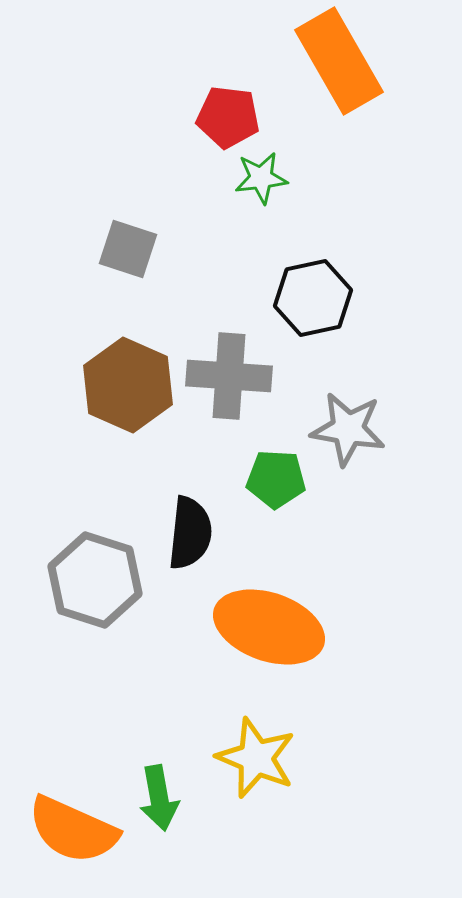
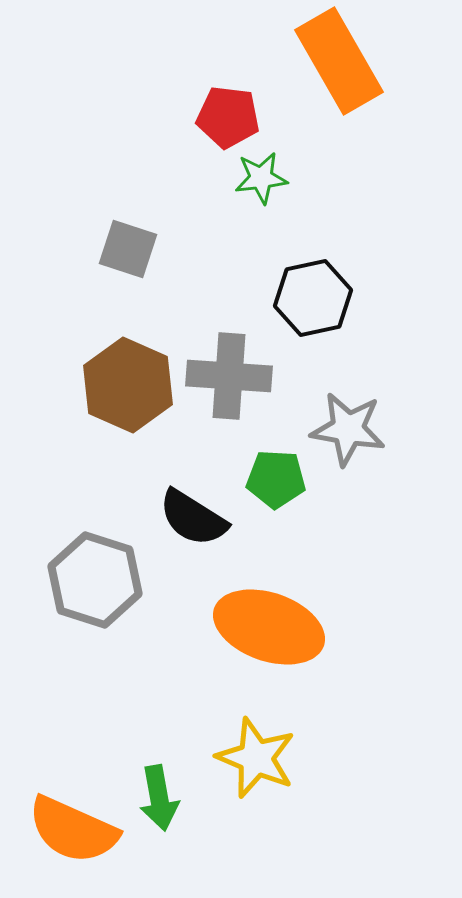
black semicircle: moved 3 px right, 15 px up; rotated 116 degrees clockwise
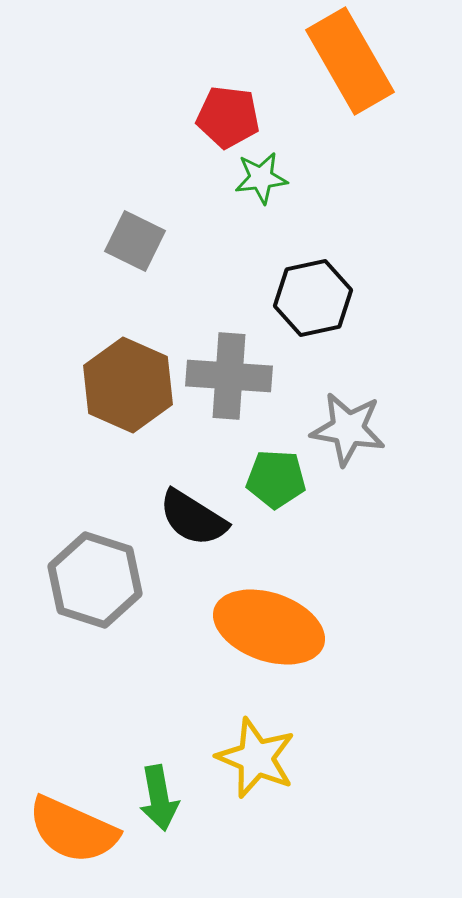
orange rectangle: moved 11 px right
gray square: moved 7 px right, 8 px up; rotated 8 degrees clockwise
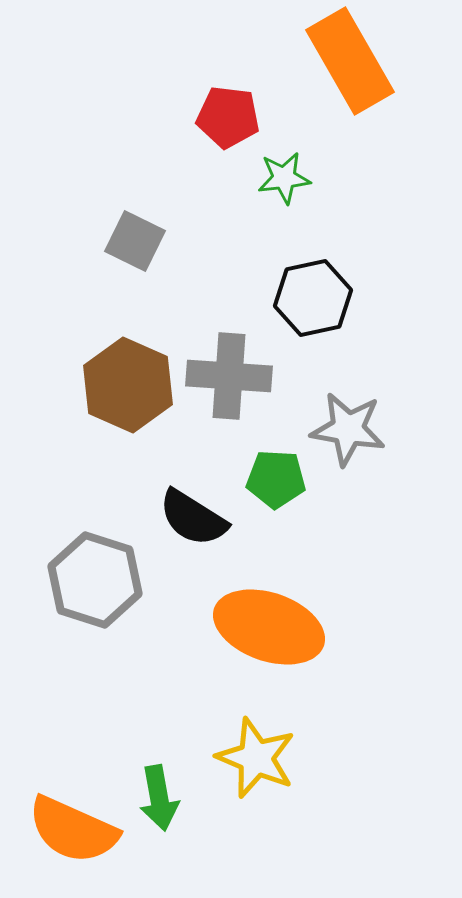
green star: moved 23 px right
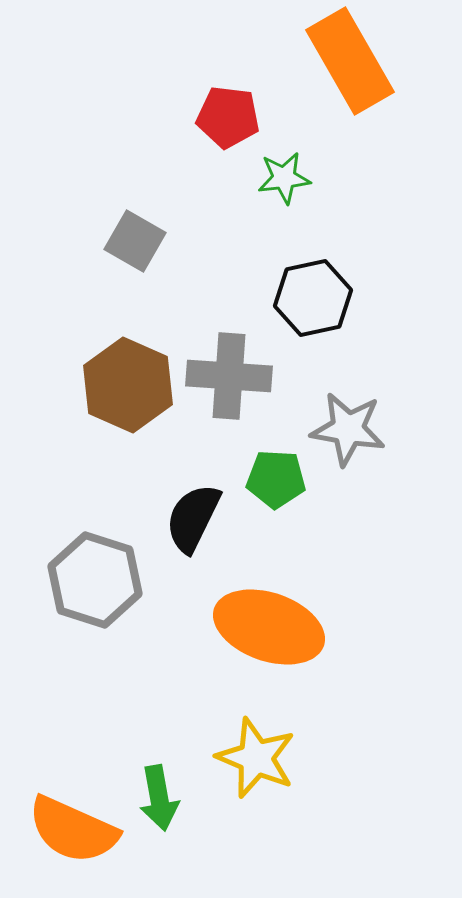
gray square: rotated 4 degrees clockwise
black semicircle: rotated 84 degrees clockwise
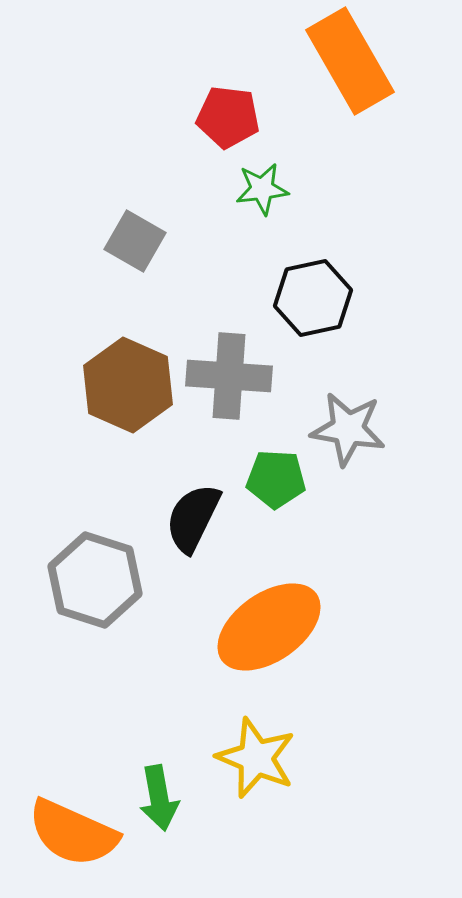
green star: moved 22 px left, 11 px down
orange ellipse: rotated 54 degrees counterclockwise
orange semicircle: moved 3 px down
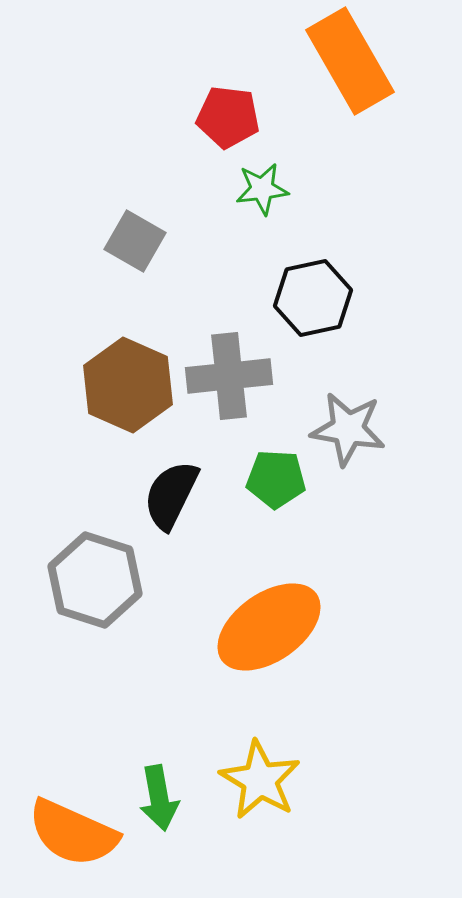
gray cross: rotated 10 degrees counterclockwise
black semicircle: moved 22 px left, 23 px up
yellow star: moved 4 px right, 22 px down; rotated 8 degrees clockwise
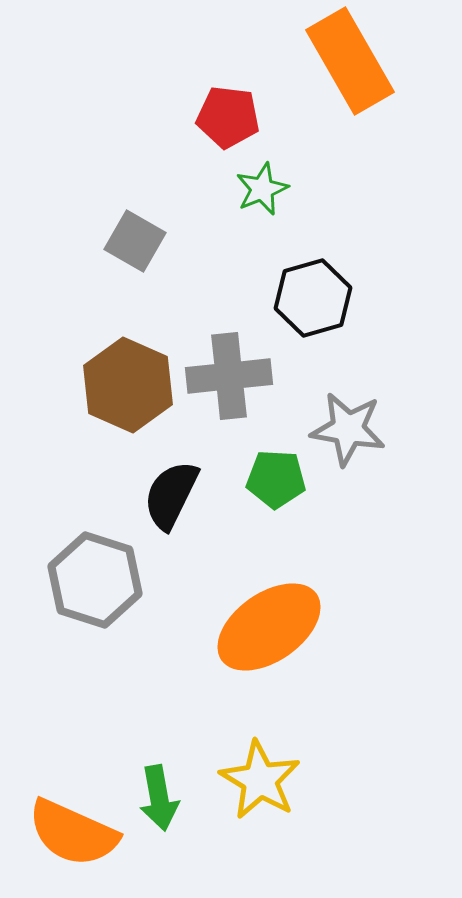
green star: rotated 16 degrees counterclockwise
black hexagon: rotated 4 degrees counterclockwise
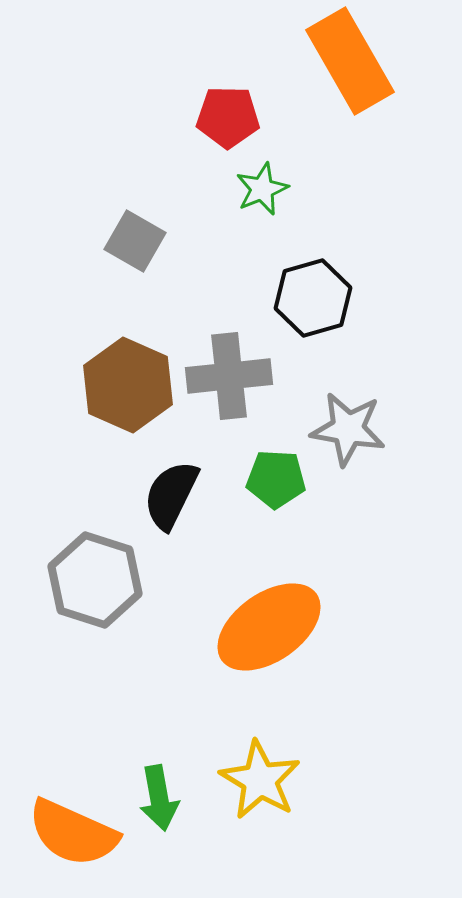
red pentagon: rotated 6 degrees counterclockwise
